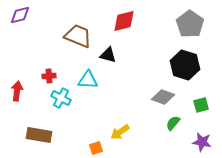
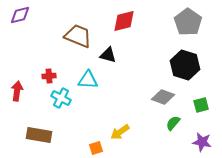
gray pentagon: moved 2 px left, 2 px up
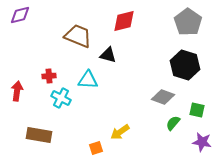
green square: moved 4 px left, 5 px down; rotated 28 degrees clockwise
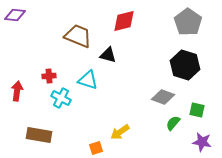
purple diamond: moved 5 px left; rotated 20 degrees clockwise
cyan triangle: rotated 15 degrees clockwise
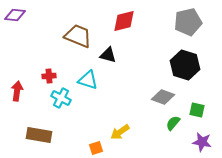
gray pentagon: rotated 24 degrees clockwise
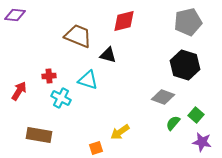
red arrow: moved 2 px right; rotated 24 degrees clockwise
green square: moved 1 px left, 5 px down; rotated 28 degrees clockwise
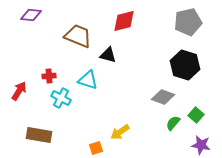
purple diamond: moved 16 px right
purple star: moved 1 px left, 3 px down
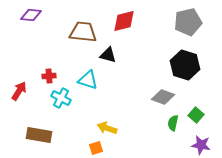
brown trapezoid: moved 5 px right, 4 px up; rotated 16 degrees counterclockwise
green semicircle: rotated 28 degrees counterclockwise
yellow arrow: moved 13 px left, 4 px up; rotated 54 degrees clockwise
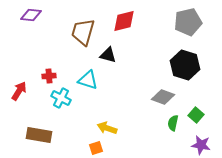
brown trapezoid: rotated 80 degrees counterclockwise
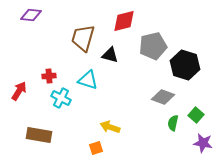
gray pentagon: moved 35 px left, 24 px down
brown trapezoid: moved 6 px down
black triangle: moved 2 px right
yellow arrow: moved 3 px right, 1 px up
purple star: moved 2 px right, 2 px up
